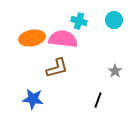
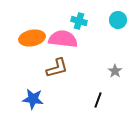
cyan circle: moved 4 px right
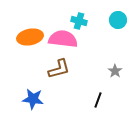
orange ellipse: moved 2 px left, 1 px up
brown L-shape: moved 2 px right, 1 px down
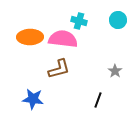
orange ellipse: rotated 10 degrees clockwise
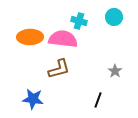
cyan circle: moved 4 px left, 3 px up
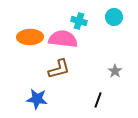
blue star: moved 4 px right
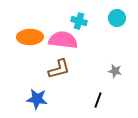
cyan circle: moved 3 px right, 1 px down
pink semicircle: moved 1 px down
gray star: rotated 24 degrees counterclockwise
